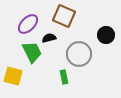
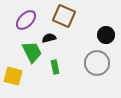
purple ellipse: moved 2 px left, 4 px up
gray circle: moved 18 px right, 9 px down
green rectangle: moved 9 px left, 10 px up
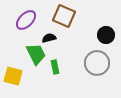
green trapezoid: moved 4 px right, 2 px down
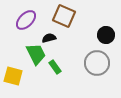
green rectangle: rotated 24 degrees counterclockwise
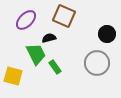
black circle: moved 1 px right, 1 px up
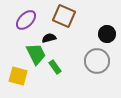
gray circle: moved 2 px up
yellow square: moved 5 px right
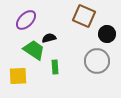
brown square: moved 20 px right
green trapezoid: moved 2 px left, 4 px up; rotated 30 degrees counterclockwise
green rectangle: rotated 32 degrees clockwise
yellow square: rotated 18 degrees counterclockwise
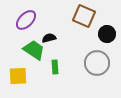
gray circle: moved 2 px down
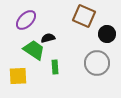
black semicircle: moved 1 px left
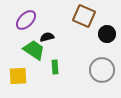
black semicircle: moved 1 px left, 1 px up
gray circle: moved 5 px right, 7 px down
